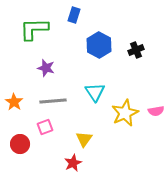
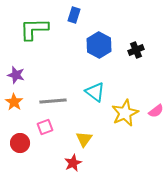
purple star: moved 30 px left, 7 px down
cyan triangle: rotated 20 degrees counterclockwise
pink semicircle: rotated 28 degrees counterclockwise
red circle: moved 1 px up
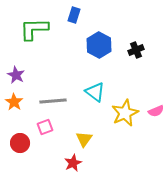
purple star: rotated 12 degrees clockwise
pink semicircle: rotated 14 degrees clockwise
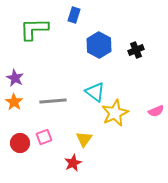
purple star: moved 1 px left, 3 px down
yellow star: moved 10 px left
pink square: moved 1 px left, 10 px down
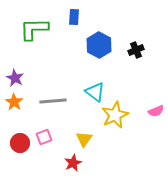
blue rectangle: moved 2 px down; rotated 14 degrees counterclockwise
yellow star: moved 2 px down
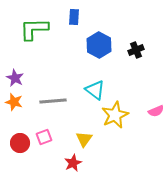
cyan triangle: moved 2 px up
orange star: rotated 18 degrees counterclockwise
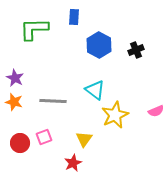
gray line: rotated 8 degrees clockwise
